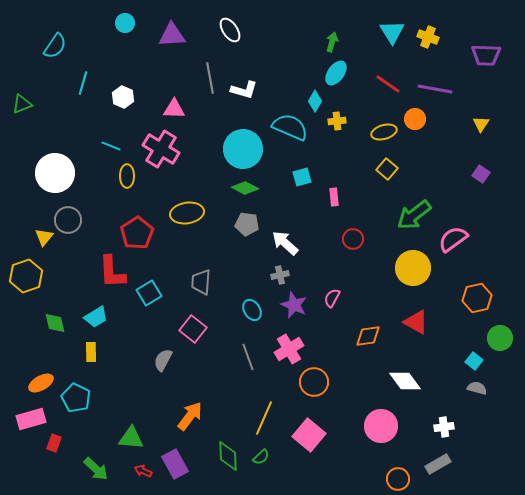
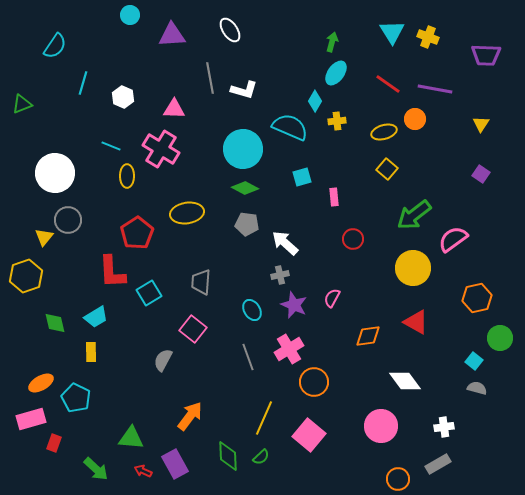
cyan circle at (125, 23): moved 5 px right, 8 px up
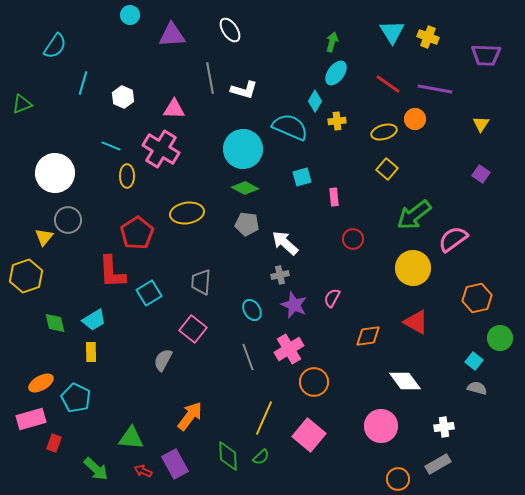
cyan trapezoid at (96, 317): moved 2 px left, 3 px down
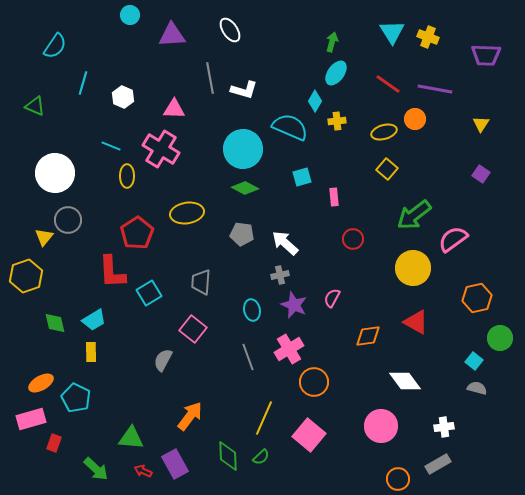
green triangle at (22, 104): moved 13 px right, 2 px down; rotated 45 degrees clockwise
gray pentagon at (247, 224): moved 5 px left, 10 px down
cyan ellipse at (252, 310): rotated 20 degrees clockwise
